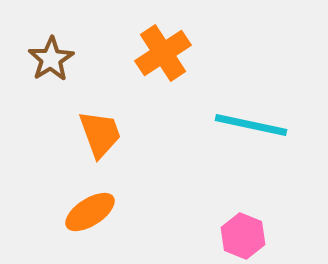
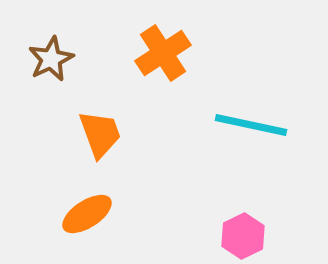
brown star: rotated 6 degrees clockwise
orange ellipse: moved 3 px left, 2 px down
pink hexagon: rotated 12 degrees clockwise
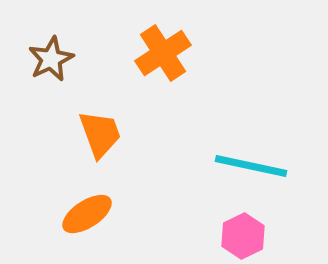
cyan line: moved 41 px down
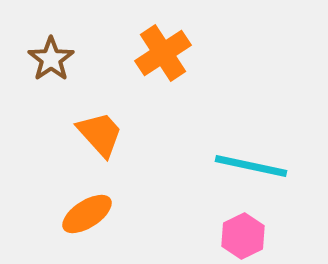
brown star: rotated 9 degrees counterclockwise
orange trapezoid: rotated 22 degrees counterclockwise
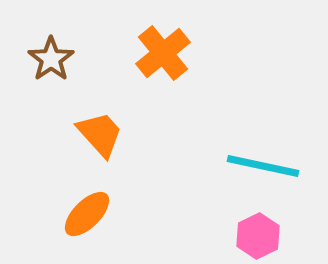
orange cross: rotated 6 degrees counterclockwise
cyan line: moved 12 px right
orange ellipse: rotated 12 degrees counterclockwise
pink hexagon: moved 15 px right
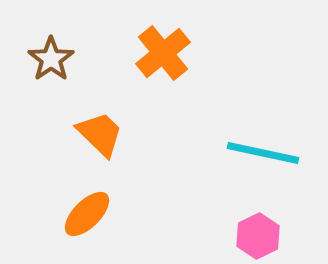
orange trapezoid: rotated 4 degrees counterclockwise
cyan line: moved 13 px up
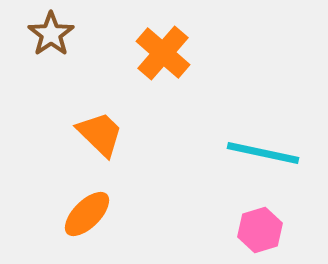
orange cross: rotated 10 degrees counterclockwise
brown star: moved 25 px up
pink hexagon: moved 2 px right, 6 px up; rotated 9 degrees clockwise
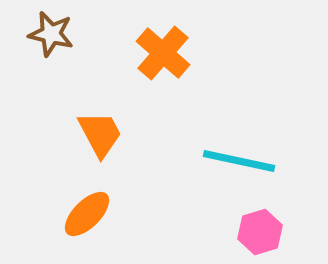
brown star: rotated 24 degrees counterclockwise
orange trapezoid: rotated 18 degrees clockwise
cyan line: moved 24 px left, 8 px down
pink hexagon: moved 2 px down
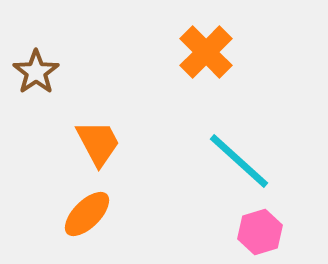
brown star: moved 15 px left, 38 px down; rotated 24 degrees clockwise
orange cross: moved 43 px right, 1 px up; rotated 4 degrees clockwise
orange trapezoid: moved 2 px left, 9 px down
cyan line: rotated 30 degrees clockwise
